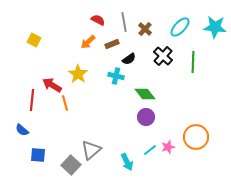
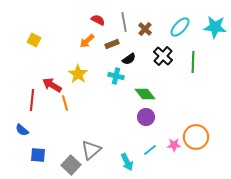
orange arrow: moved 1 px left, 1 px up
pink star: moved 6 px right, 2 px up; rotated 16 degrees clockwise
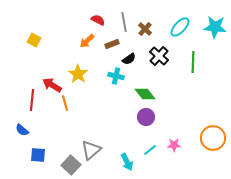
black cross: moved 4 px left
orange circle: moved 17 px right, 1 px down
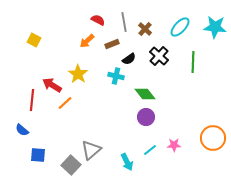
orange line: rotated 63 degrees clockwise
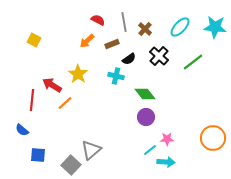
green line: rotated 50 degrees clockwise
pink star: moved 7 px left, 6 px up
cyan arrow: moved 39 px right; rotated 60 degrees counterclockwise
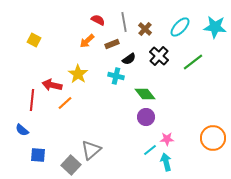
red arrow: rotated 18 degrees counterclockwise
cyan arrow: rotated 108 degrees counterclockwise
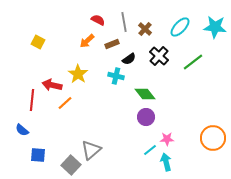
yellow square: moved 4 px right, 2 px down
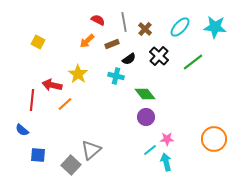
orange line: moved 1 px down
orange circle: moved 1 px right, 1 px down
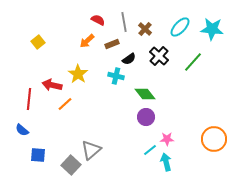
cyan star: moved 3 px left, 2 px down
yellow square: rotated 24 degrees clockwise
green line: rotated 10 degrees counterclockwise
red line: moved 3 px left, 1 px up
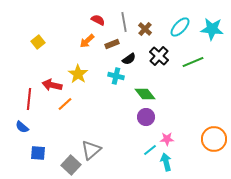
green line: rotated 25 degrees clockwise
blue semicircle: moved 3 px up
blue square: moved 2 px up
